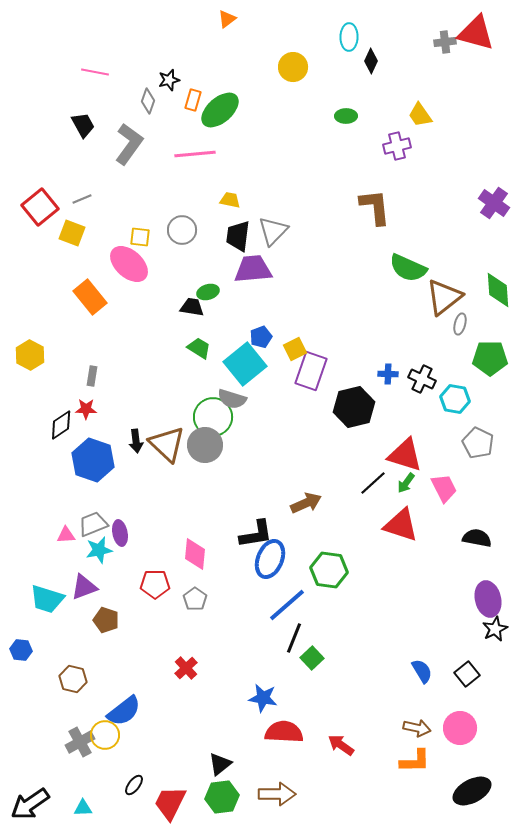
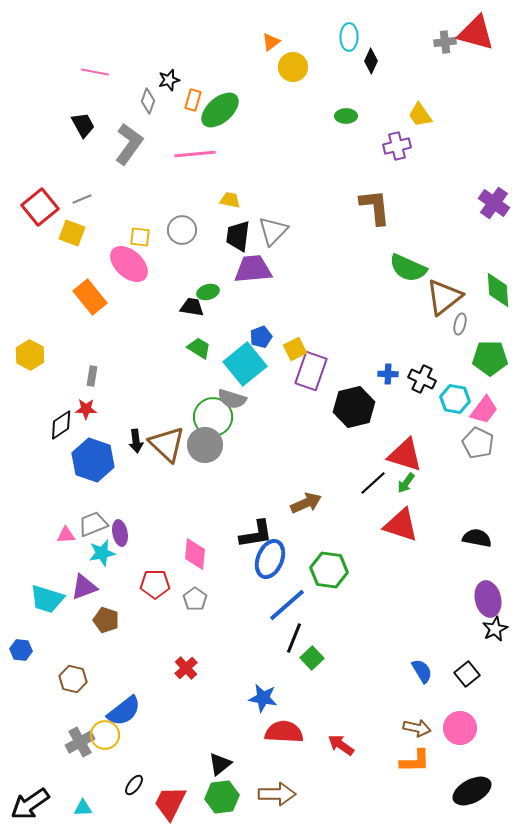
orange triangle at (227, 19): moved 44 px right, 23 px down
pink trapezoid at (444, 488): moved 40 px right, 78 px up; rotated 64 degrees clockwise
cyan star at (99, 550): moved 3 px right, 3 px down
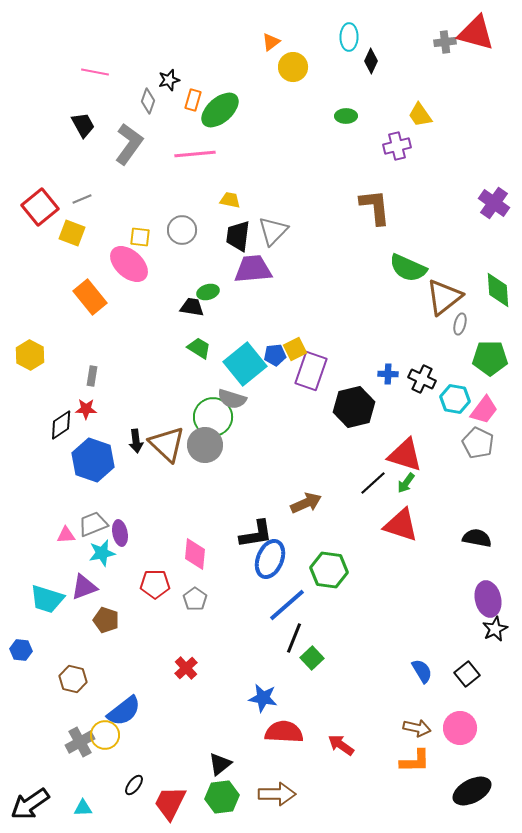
blue pentagon at (261, 337): moved 14 px right, 18 px down; rotated 15 degrees clockwise
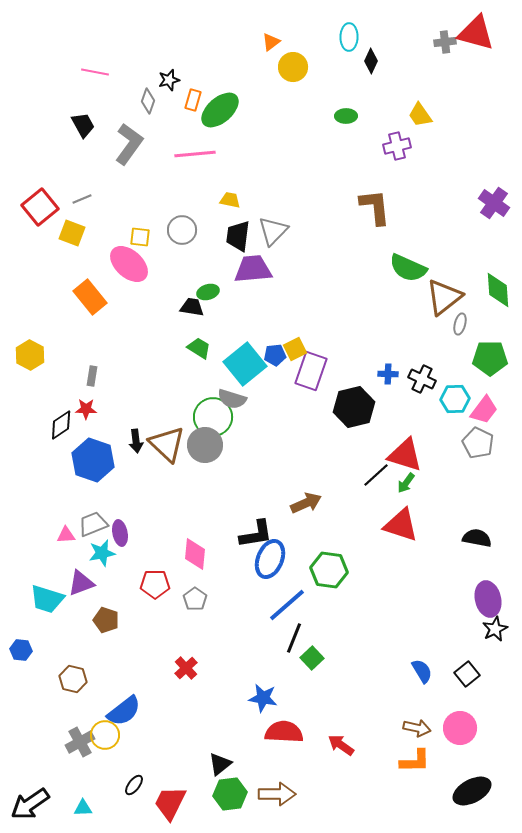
cyan hexagon at (455, 399): rotated 12 degrees counterclockwise
black line at (373, 483): moved 3 px right, 8 px up
purple triangle at (84, 587): moved 3 px left, 4 px up
green hexagon at (222, 797): moved 8 px right, 3 px up
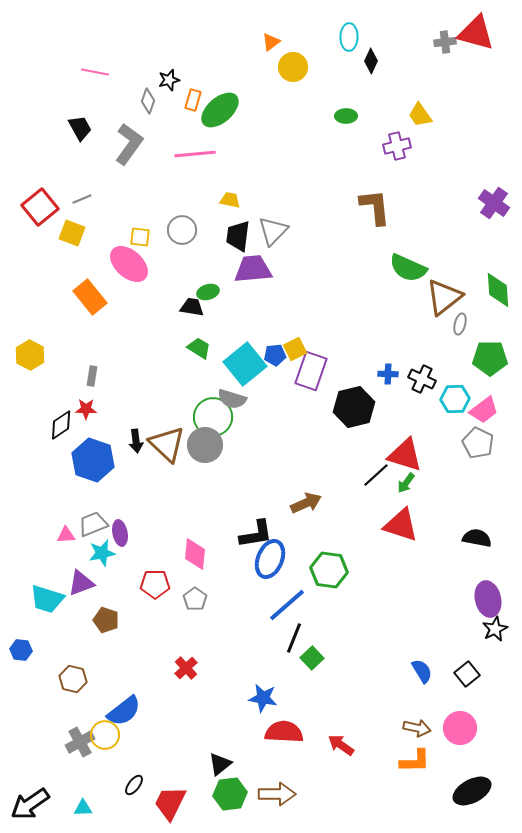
black trapezoid at (83, 125): moved 3 px left, 3 px down
pink trapezoid at (484, 410): rotated 16 degrees clockwise
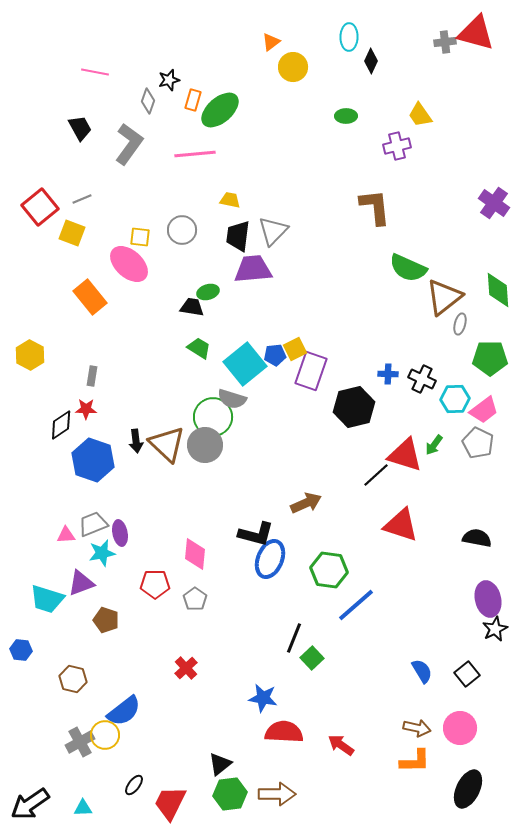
green arrow at (406, 483): moved 28 px right, 38 px up
black L-shape at (256, 534): rotated 24 degrees clockwise
blue line at (287, 605): moved 69 px right
black ellipse at (472, 791): moved 4 px left, 2 px up; rotated 36 degrees counterclockwise
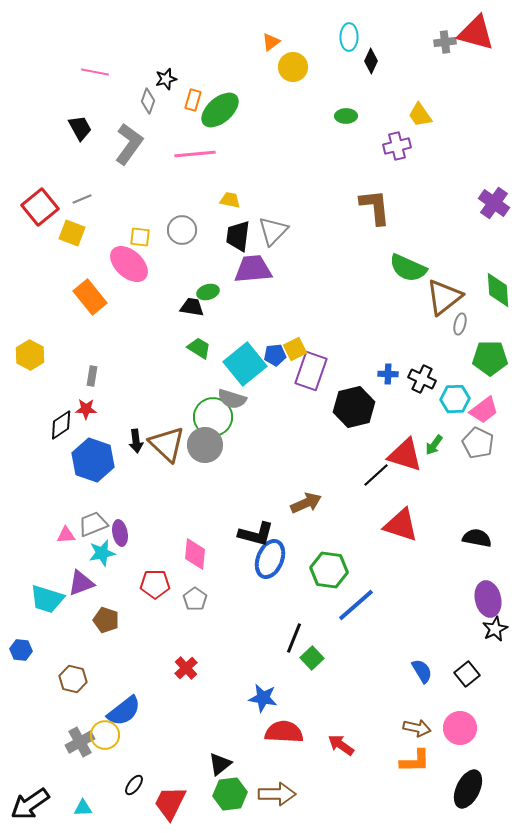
black star at (169, 80): moved 3 px left, 1 px up
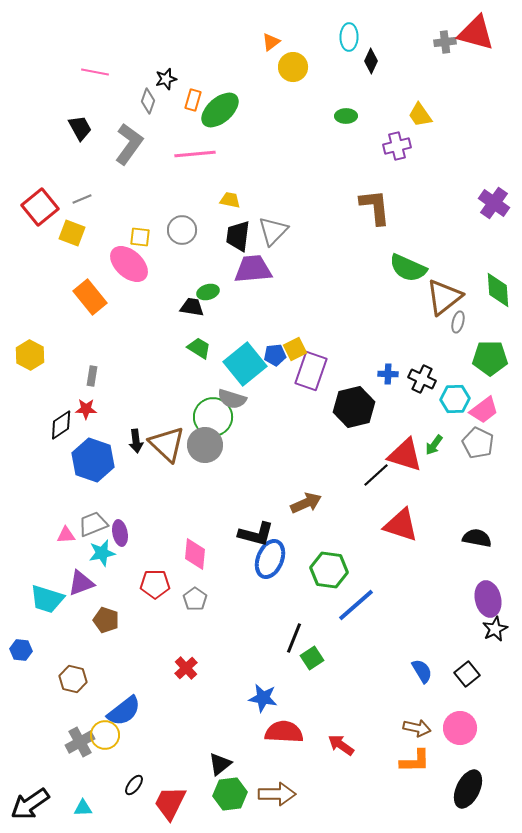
gray ellipse at (460, 324): moved 2 px left, 2 px up
green square at (312, 658): rotated 10 degrees clockwise
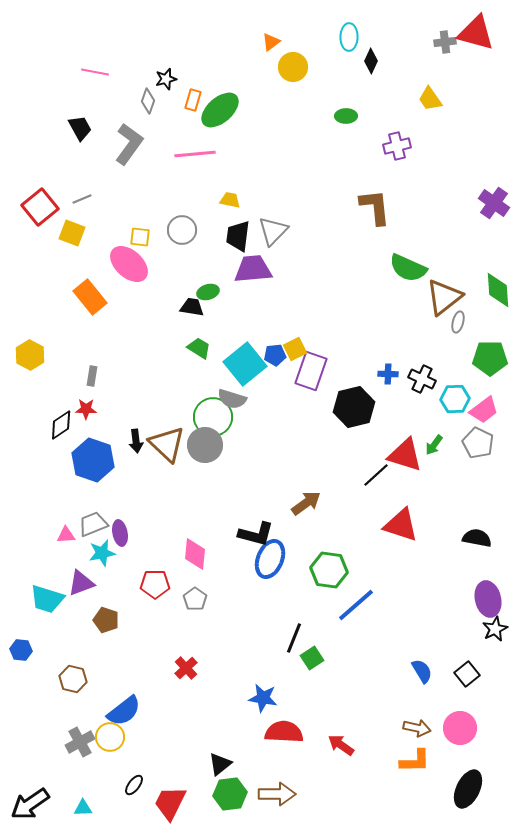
yellow trapezoid at (420, 115): moved 10 px right, 16 px up
brown arrow at (306, 503): rotated 12 degrees counterclockwise
yellow circle at (105, 735): moved 5 px right, 2 px down
